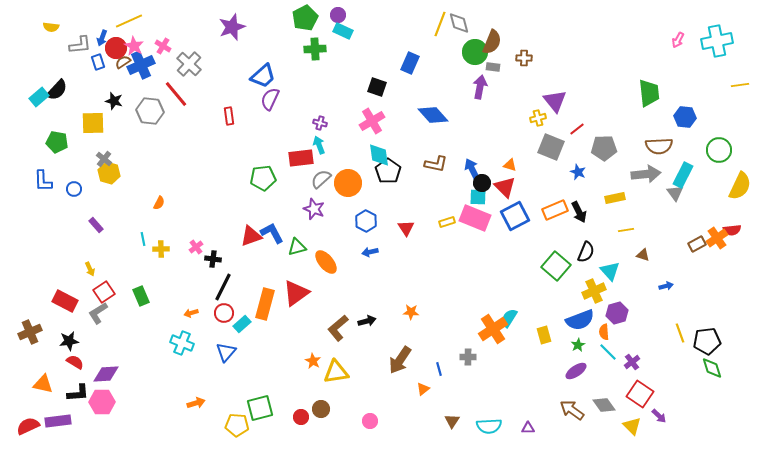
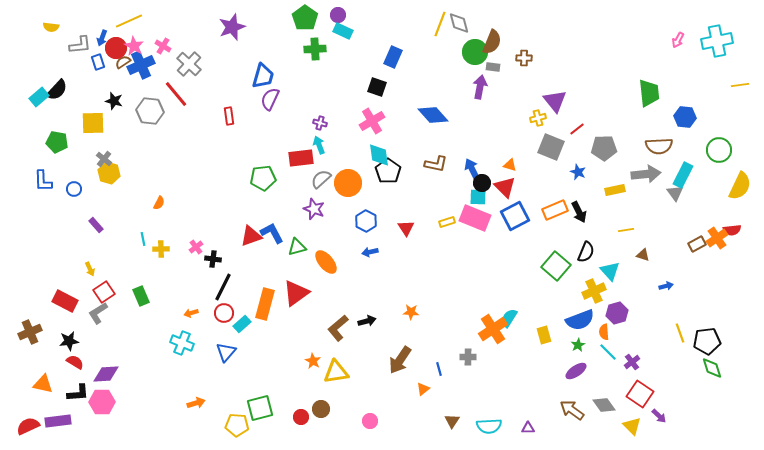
green pentagon at (305, 18): rotated 10 degrees counterclockwise
blue rectangle at (410, 63): moved 17 px left, 6 px up
blue trapezoid at (263, 76): rotated 32 degrees counterclockwise
yellow rectangle at (615, 198): moved 8 px up
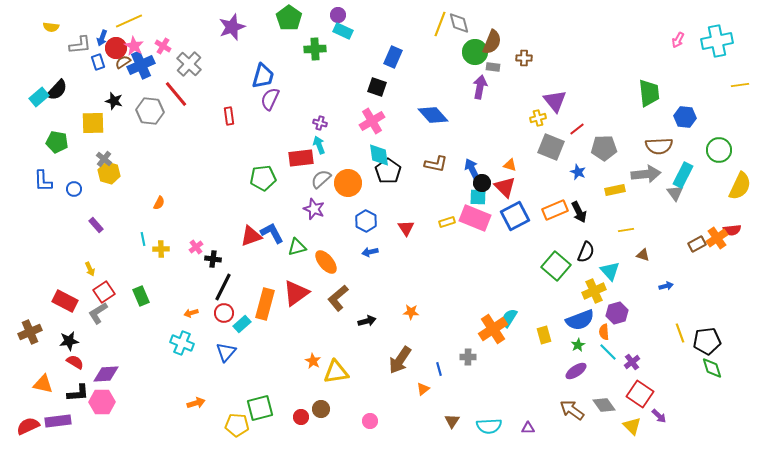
green pentagon at (305, 18): moved 16 px left
brown L-shape at (338, 328): moved 30 px up
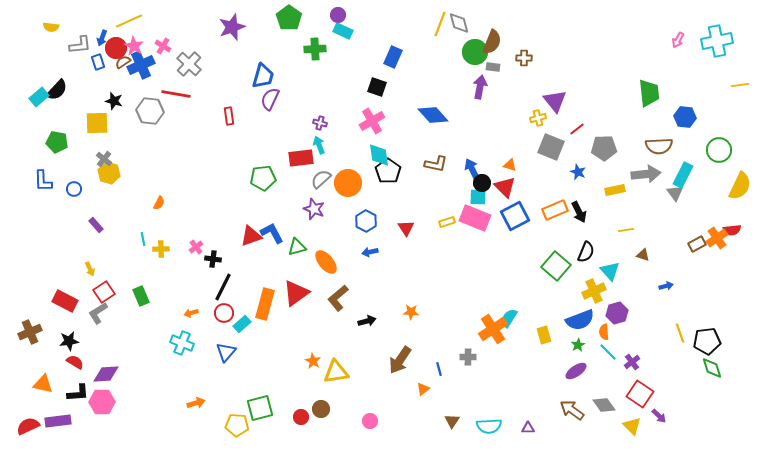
red line at (176, 94): rotated 40 degrees counterclockwise
yellow square at (93, 123): moved 4 px right
